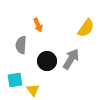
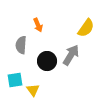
gray arrow: moved 4 px up
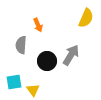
yellow semicircle: moved 10 px up; rotated 12 degrees counterclockwise
cyan square: moved 1 px left, 2 px down
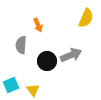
gray arrow: rotated 35 degrees clockwise
cyan square: moved 3 px left, 3 px down; rotated 14 degrees counterclockwise
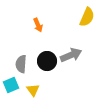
yellow semicircle: moved 1 px right, 1 px up
gray semicircle: moved 19 px down
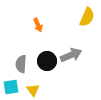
cyan square: moved 2 px down; rotated 14 degrees clockwise
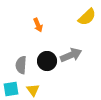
yellow semicircle: rotated 24 degrees clockwise
gray semicircle: moved 1 px down
cyan square: moved 2 px down
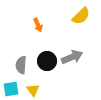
yellow semicircle: moved 6 px left, 1 px up
gray arrow: moved 1 px right, 2 px down
